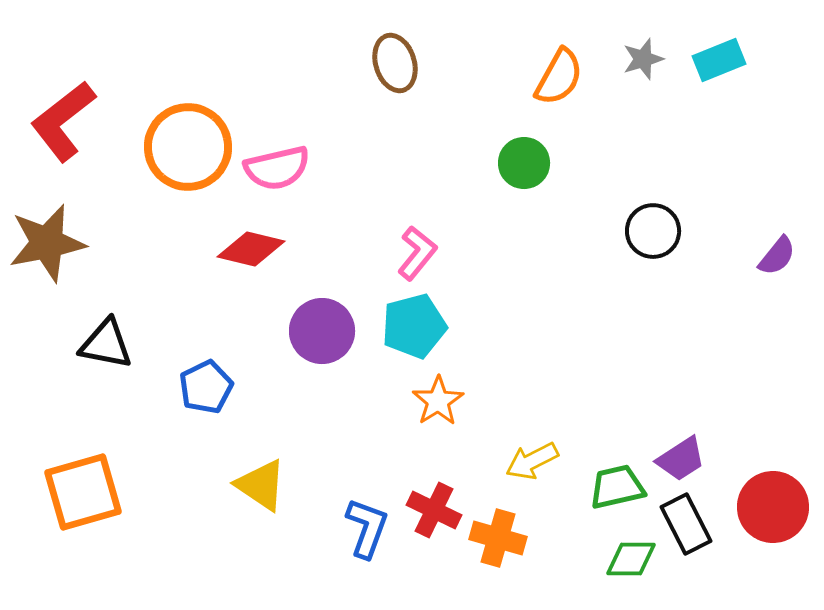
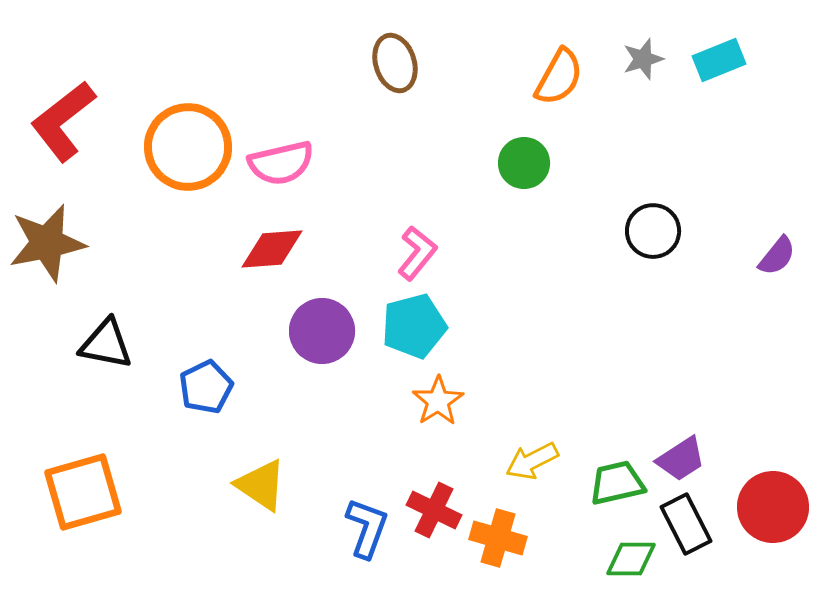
pink semicircle: moved 4 px right, 5 px up
red diamond: moved 21 px right; rotated 18 degrees counterclockwise
green trapezoid: moved 4 px up
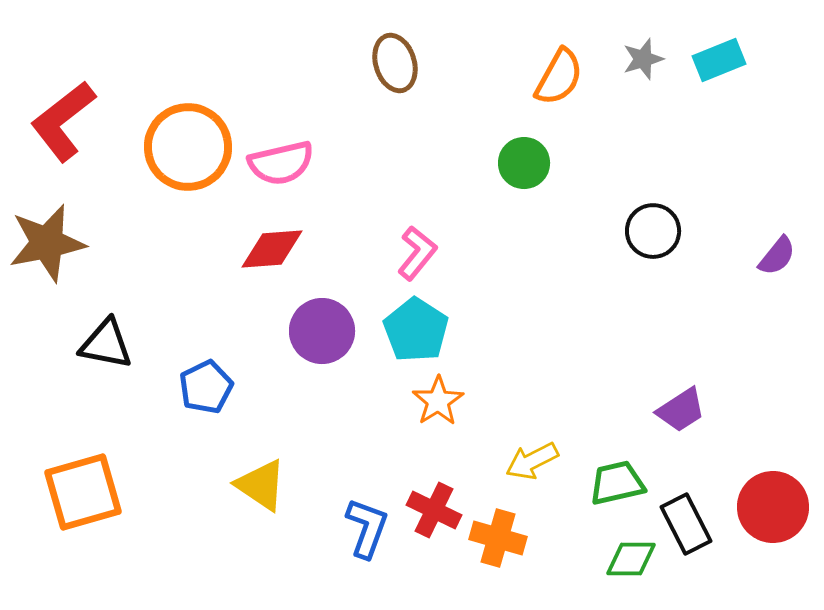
cyan pentagon: moved 2 px right, 4 px down; rotated 24 degrees counterclockwise
purple trapezoid: moved 49 px up
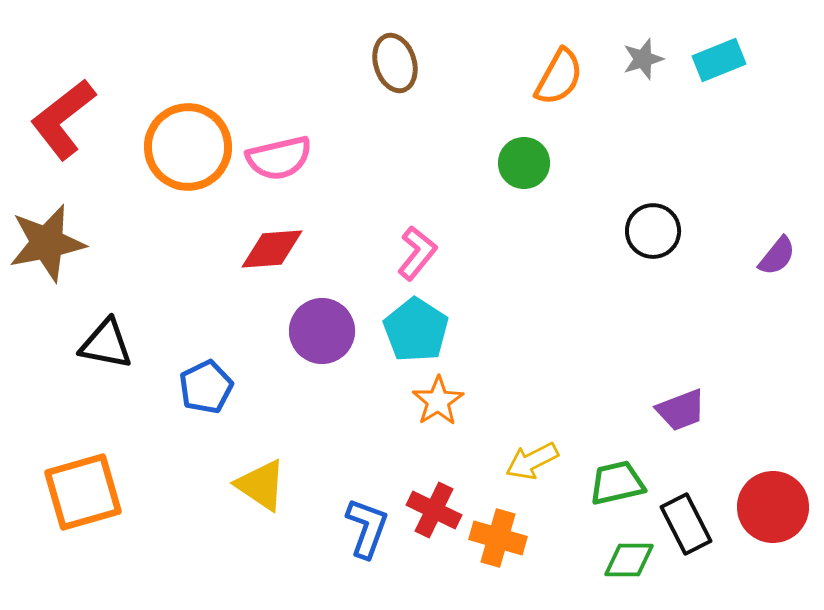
red L-shape: moved 2 px up
pink semicircle: moved 2 px left, 5 px up
purple trapezoid: rotated 12 degrees clockwise
green diamond: moved 2 px left, 1 px down
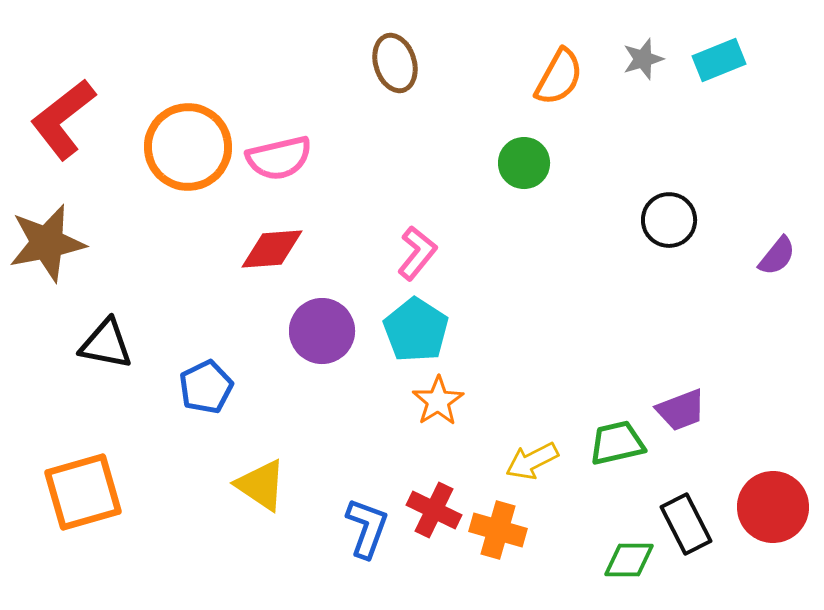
black circle: moved 16 px right, 11 px up
green trapezoid: moved 40 px up
orange cross: moved 8 px up
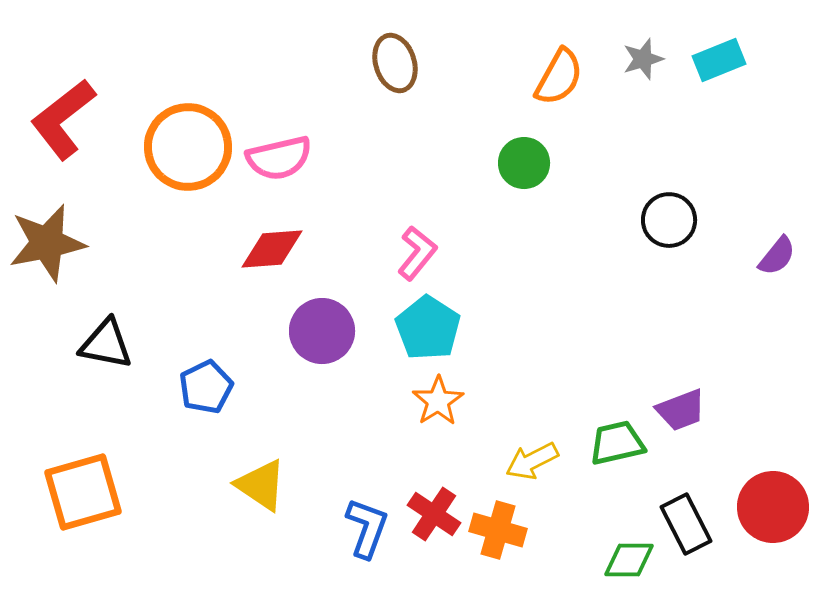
cyan pentagon: moved 12 px right, 2 px up
red cross: moved 4 px down; rotated 8 degrees clockwise
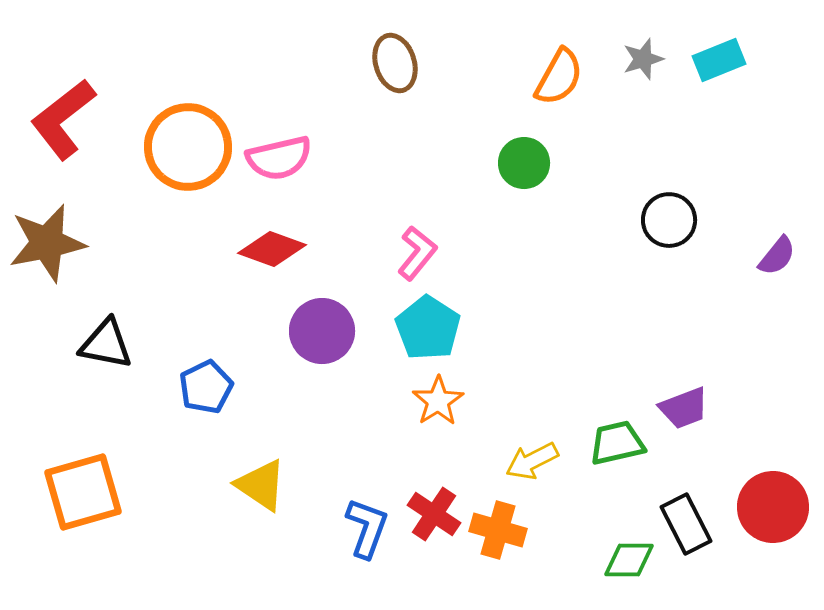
red diamond: rotated 24 degrees clockwise
purple trapezoid: moved 3 px right, 2 px up
